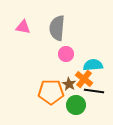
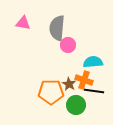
pink triangle: moved 4 px up
pink circle: moved 2 px right, 9 px up
cyan semicircle: moved 3 px up
orange cross: moved 1 px down; rotated 18 degrees counterclockwise
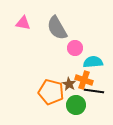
gray semicircle: rotated 35 degrees counterclockwise
pink circle: moved 7 px right, 3 px down
orange pentagon: rotated 15 degrees clockwise
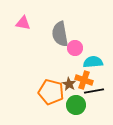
gray semicircle: moved 3 px right, 6 px down; rotated 20 degrees clockwise
black line: rotated 18 degrees counterclockwise
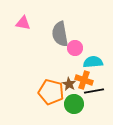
green circle: moved 2 px left, 1 px up
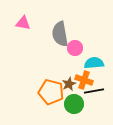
cyan semicircle: moved 1 px right, 1 px down
brown star: rotated 16 degrees clockwise
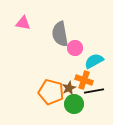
cyan semicircle: moved 2 px up; rotated 24 degrees counterclockwise
brown star: moved 4 px down
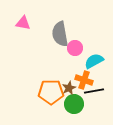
orange pentagon: rotated 15 degrees counterclockwise
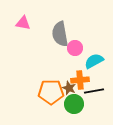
orange cross: moved 4 px left; rotated 24 degrees counterclockwise
brown star: rotated 24 degrees counterclockwise
